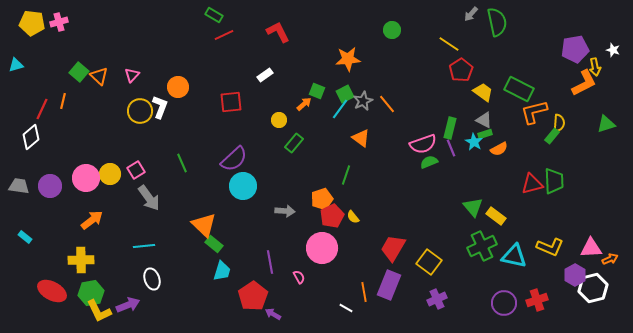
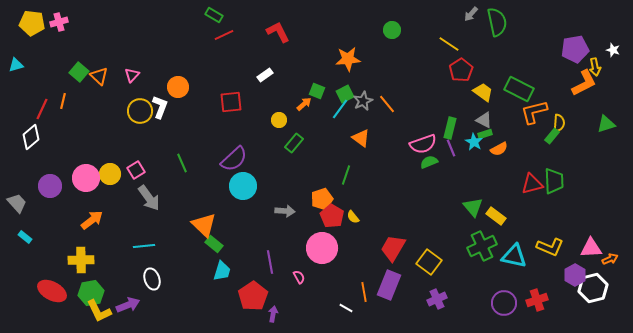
gray trapezoid at (19, 186): moved 2 px left, 17 px down; rotated 40 degrees clockwise
red pentagon at (332, 216): rotated 15 degrees counterclockwise
purple arrow at (273, 314): rotated 70 degrees clockwise
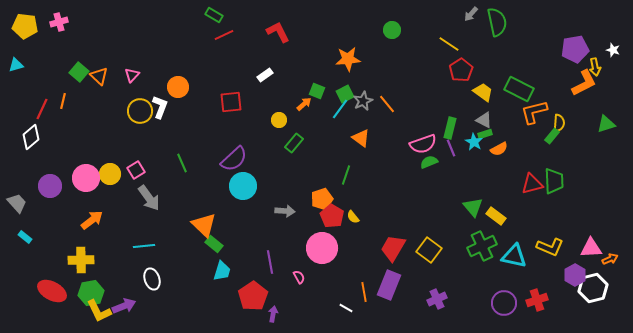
yellow pentagon at (32, 23): moved 7 px left, 3 px down
yellow square at (429, 262): moved 12 px up
purple arrow at (128, 305): moved 4 px left, 1 px down
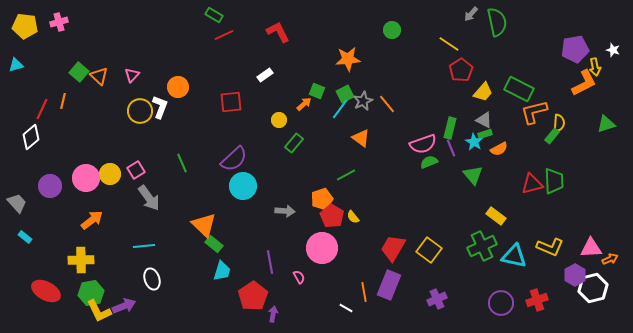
yellow trapezoid at (483, 92): rotated 95 degrees clockwise
green line at (346, 175): rotated 42 degrees clockwise
green triangle at (473, 207): moved 32 px up
red ellipse at (52, 291): moved 6 px left
purple circle at (504, 303): moved 3 px left
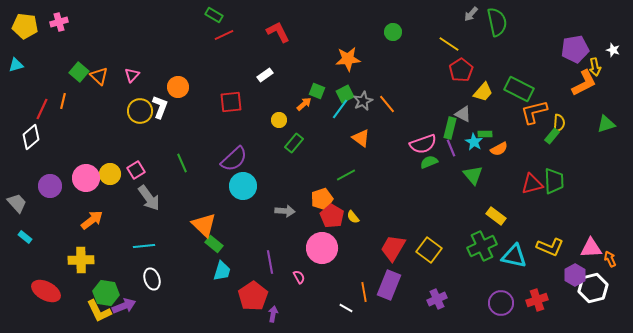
green circle at (392, 30): moved 1 px right, 2 px down
gray triangle at (484, 120): moved 21 px left, 6 px up
green rectangle at (485, 134): rotated 16 degrees clockwise
orange arrow at (610, 259): rotated 91 degrees counterclockwise
green hexagon at (91, 293): moved 15 px right; rotated 20 degrees clockwise
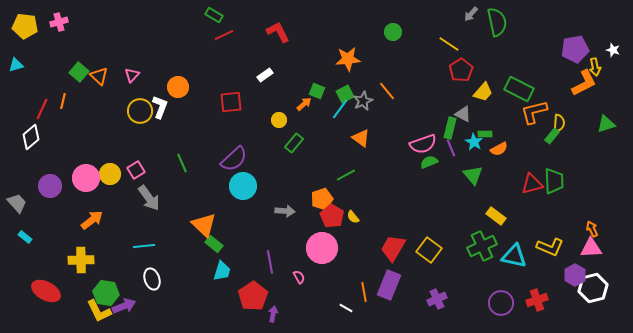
orange line at (387, 104): moved 13 px up
orange arrow at (610, 259): moved 18 px left, 30 px up
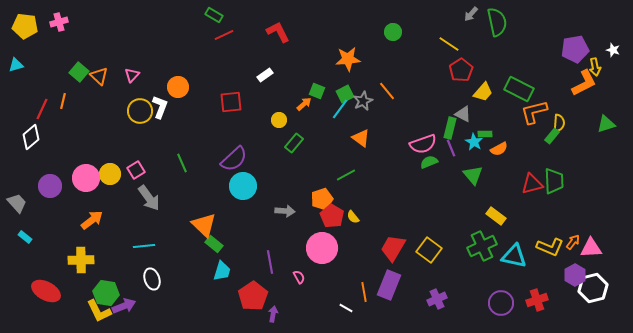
orange arrow at (592, 229): moved 19 px left, 13 px down; rotated 63 degrees clockwise
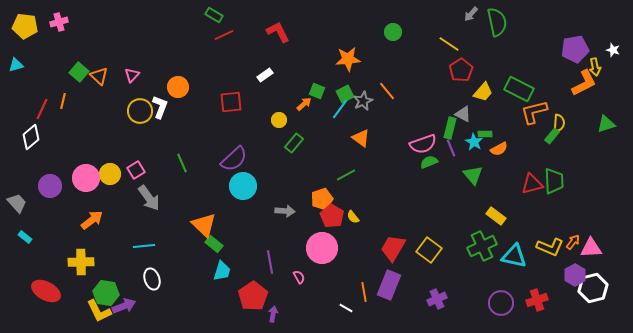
yellow cross at (81, 260): moved 2 px down
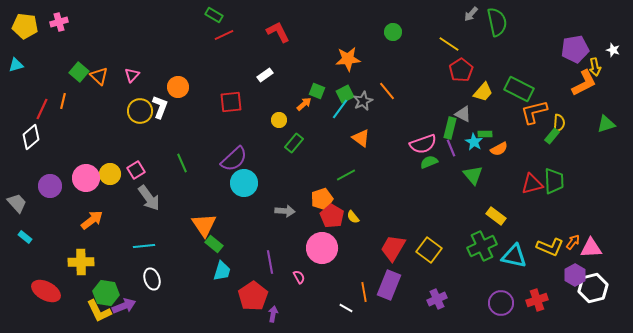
cyan circle at (243, 186): moved 1 px right, 3 px up
orange triangle at (204, 225): rotated 12 degrees clockwise
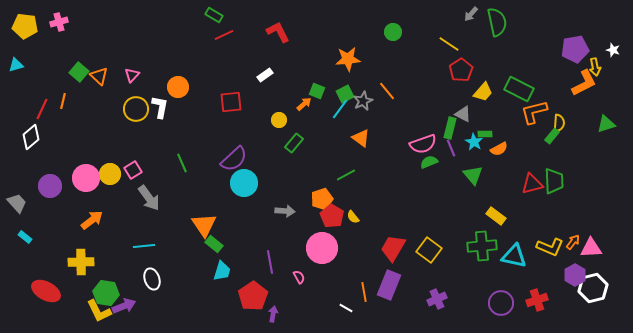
white L-shape at (160, 107): rotated 10 degrees counterclockwise
yellow circle at (140, 111): moved 4 px left, 2 px up
pink square at (136, 170): moved 3 px left
green cross at (482, 246): rotated 20 degrees clockwise
